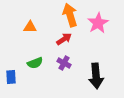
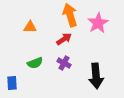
blue rectangle: moved 1 px right, 6 px down
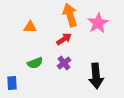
purple cross: rotated 24 degrees clockwise
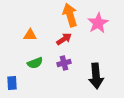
orange triangle: moved 8 px down
purple cross: rotated 24 degrees clockwise
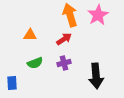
pink star: moved 8 px up
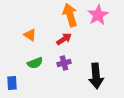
orange triangle: rotated 32 degrees clockwise
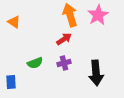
orange triangle: moved 16 px left, 13 px up
black arrow: moved 3 px up
blue rectangle: moved 1 px left, 1 px up
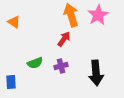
orange arrow: moved 1 px right
red arrow: rotated 21 degrees counterclockwise
purple cross: moved 3 px left, 3 px down
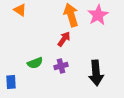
orange triangle: moved 6 px right, 12 px up
